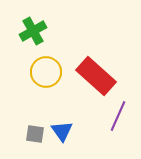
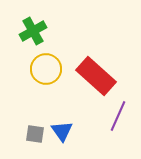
yellow circle: moved 3 px up
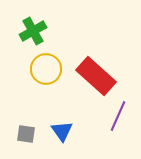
gray square: moved 9 px left
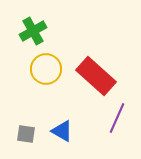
purple line: moved 1 px left, 2 px down
blue triangle: rotated 25 degrees counterclockwise
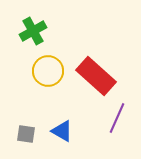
yellow circle: moved 2 px right, 2 px down
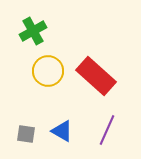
purple line: moved 10 px left, 12 px down
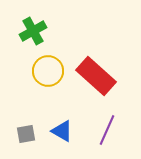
gray square: rotated 18 degrees counterclockwise
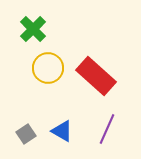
green cross: moved 2 px up; rotated 16 degrees counterclockwise
yellow circle: moved 3 px up
purple line: moved 1 px up
gray square: rotated 24 degrees counterclockwise
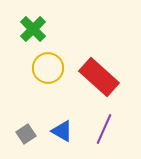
red rectangle: moved 3 px right, 1 px down
purple line: moved 3 px left
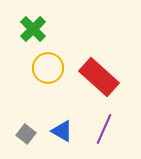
gray square: rotated 18 degrees counterclockwise
